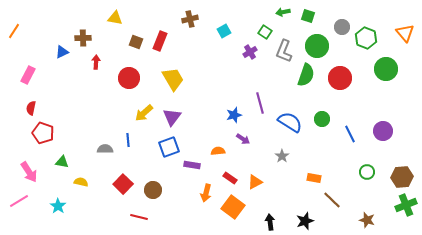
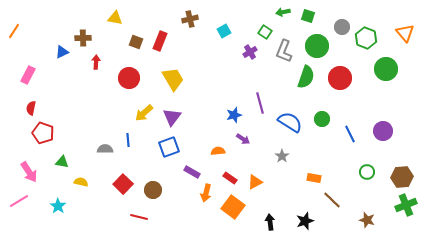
green semicircle at (306, 75): moved 2 px down
purple rectangle at (192, 165): moved 7 px down; rotated 21 degrees clockwise
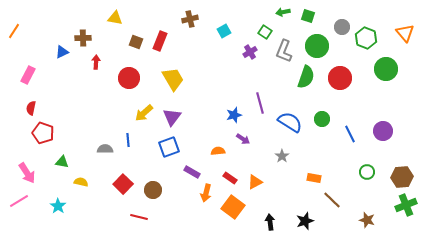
pink arrow at (29, 172): moved 2 px left, 1 px down
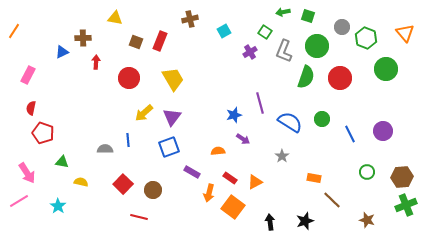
orange arrow at (206, 193): moved 3 px right
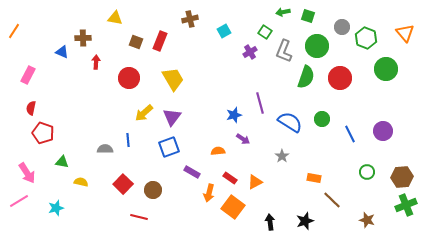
blue triangle at (62, 52): rotated 48 degrees clockwise
cyan star at (58, 206): moved 2 px left, 2 px down; rotated 21 degrees clockwise
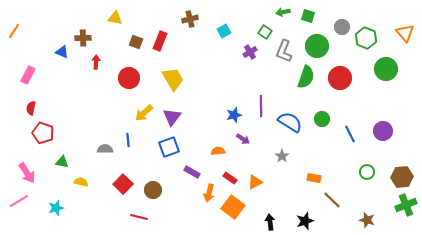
purple line at (260, 103): moved 1 px right, 3 px down; rotated 15 degrees clockwise
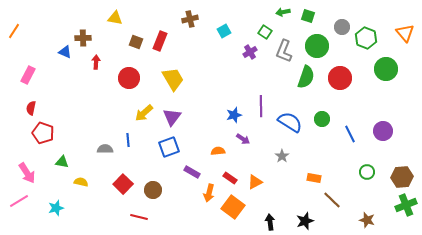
blue triangle at (62, 52): moved 3 px right
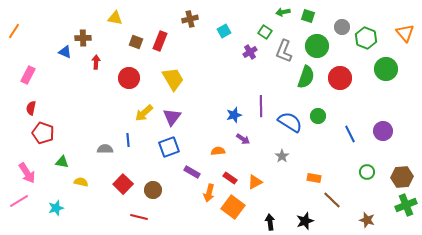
green circle at (322, 119): moved 4 px left, 3 px up
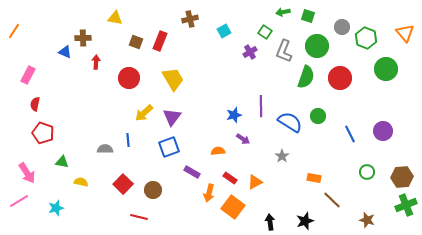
red semicircle at (31, 108): moved 4 px right, 4 px up
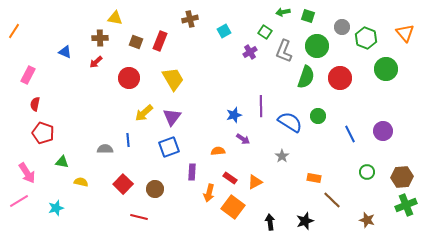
brown cross at (83, 38): moved 17 px right
red arrow at (96, 62): rotated 136 degrees counterclockwise
purple rectangle at (192, 172): rotated 63 degrees clockwise
brown circle at (153, 190): moved 2 px right, 1 px up
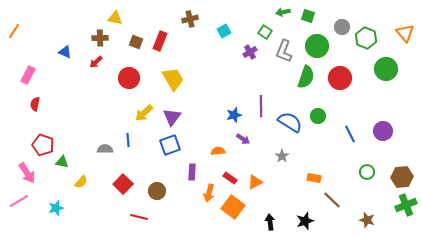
red pentagon at (43, 133): moved 12 px down
blue square at (169, 147): moved 1 px right, 2 px up
yellow semicircle at (81, 182): rotated 120 degrees clockwise
brown circle at (155, 189): moved 2 px right, 2 px down
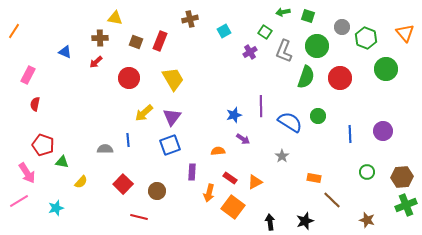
blue line at (350, 134): rotated 24 degrees clockwise
